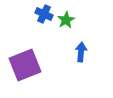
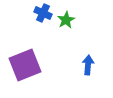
blue cross: moved 1 px left, 1 px up
blue arrow: moved 7 px right, 13 px down
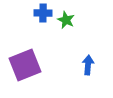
blue cross: rotated 24 degrees counterclockwise
green star: rotated 18 degrees counterclockwise
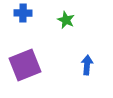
blue cross: moved 20 px left
blue arrow: moved 1 px left
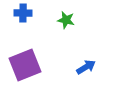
green star: rotated 12 degrees counterclockwise
blue arrow: moved 1 px left, 2 px down; rotated 54 degrees clockwise
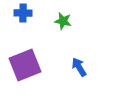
green star: moved 3 px left, 1 px down
blue arrow: moved 7 px left; rotated 90 degrees counterclockwise
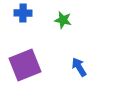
green star: moved 1 px up
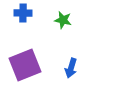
blue arrow: moved 8 px left, 1 px down; rotated 132 degrees counterclockwise
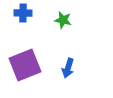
blue arrow: moved 3 px left
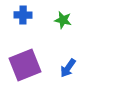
blue cross: moved 2 px down
blue arrow: rotated 18 degrees clockwise
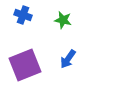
blue cross: rotated 18 degrees clockwise
blue arrow: moved 9 px up
